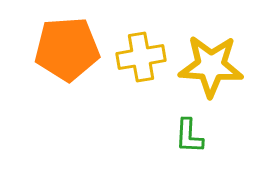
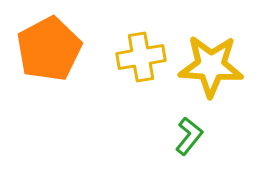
orange pentagon: moved 18 px left; rotated 24 degrees counterclockwise
green L-shape: rotated 144 degrees counterclockwise
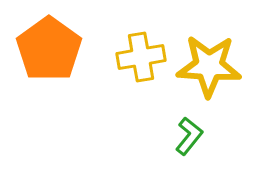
orange pentagon: rotated 8 degrees counterclockwise
yellow star: moved 2 px left
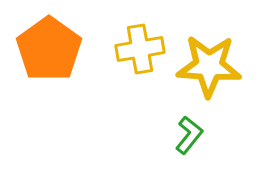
yellow cross: moved 1 px left, 8 px up
green L-shape: moved 1 px up
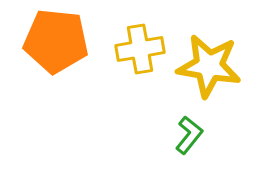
orange pentagon: moved 7 px right, 8 px up; rotated 30 degrees counterclockwise
yellow star: rotated 6 degrees clockwise
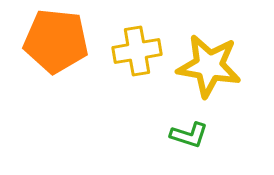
yellow cross: moved 3 px left, 2 px down
green L-shape: rotated 69 degrees clockwise
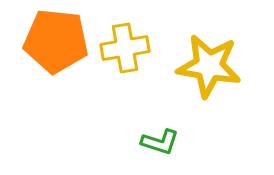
yellow cross: moved 12 px left, 3 px up
green L-shape: moved 29 px left, 7 px down
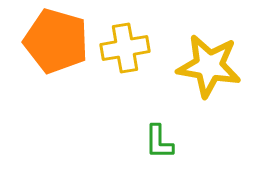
orange pentagon: rotated 10 degrees clockwise
green L-shape: moved 1 px left; rotated 72 degrees clockwise
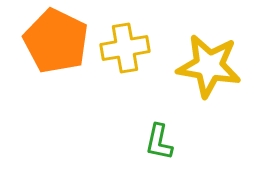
orange pentagon: rotated 10 degrees clockwise
green L-shape: rotated 12 degrees clockwise
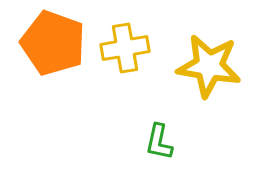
orange pentagon: moved 3 px left, 2 px down; rotated 6 degrees counterclockwise
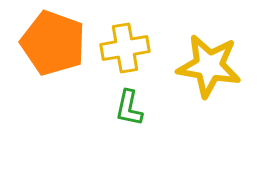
green L-shape: moved 30 px left, 34 px up
